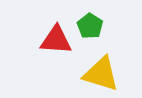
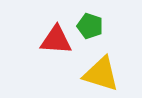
green pentagon: rotated 15 degrees counterclockwise
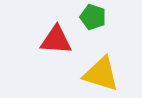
green pentagon: moved 3 px right, 9 px up
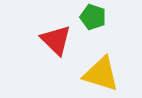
red triangle: rotated 40 degrees clockwise
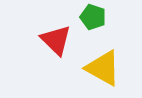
yellow triangle: moved 2 px right, 6 px up; rotated 12 degrees clockwise
